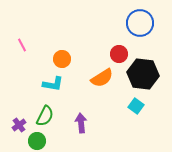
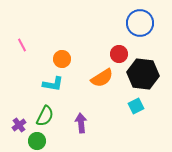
cyan square: rotated 28 degrees clockwise
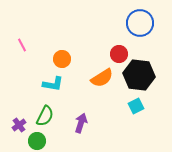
black hexagon: moved 4 px left, 1 px down
purple arrow: rotated 24 degrees clockwise
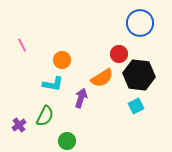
orange circle: moved 1 px down
purple arrow: moved 25 px up
green circle: moved 30 px right
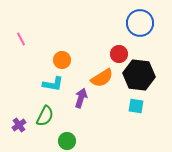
pink line: moved 1 px left, 6 px up
cyan square: rotated 35 degrees clockwise
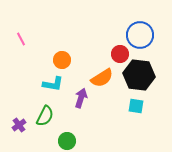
blue circle: moved 12 px down
red circle: moved 1 px right
